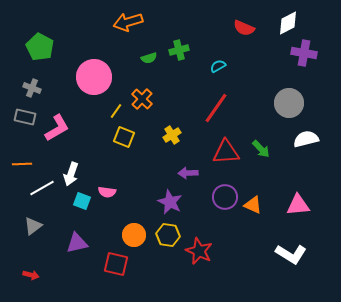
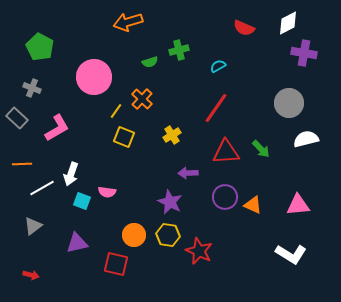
green semicircle: moved 1 px right, 4 px down
gray rectangle: moved 8 px left, 1 px down; rotated 30 degrees clockwise
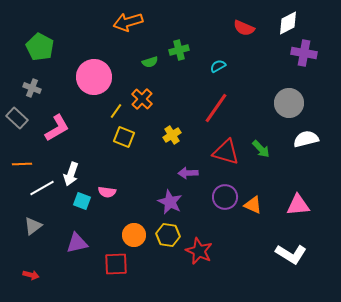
red triangle: rotated 20 degrees clockwise
red square: rotated 15 degrees counterclockwise
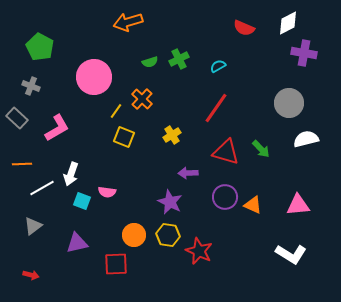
green cross: moved 9 px down; rotated 12 degrees counterclockwise
gray cross: moved 1 px left, 2 px up
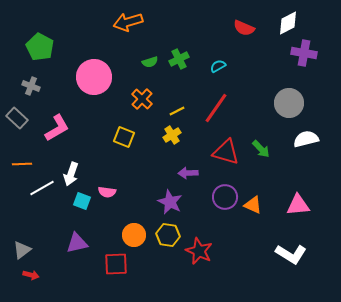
yellow line: moved 61 px right; rotated 28 degrees clockwise
gray triangle: moved 11 px left, 24 px down
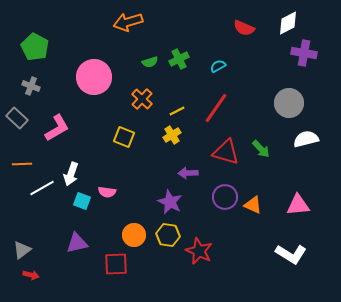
green pentagon: moved 5 px left
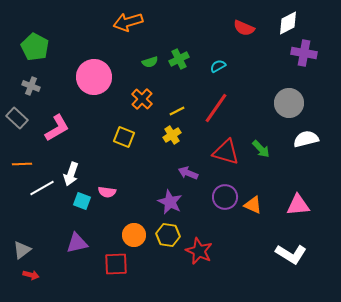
purple arrow: rotated 24 degrees clockwise
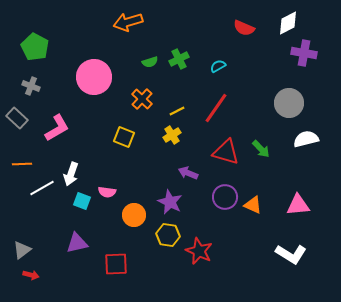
orange circle: moved 20 px up
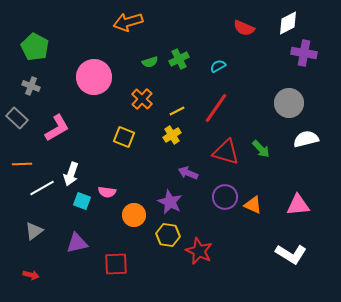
gray triangle: moved 12 px right, 19 px up
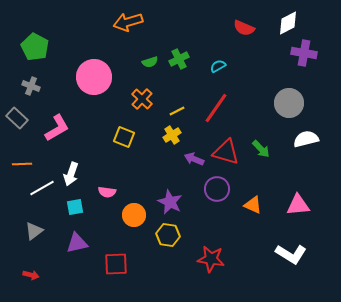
purple arrow: moved 6 px right, 14 px up
purple circle: moved 8 px left, 8 px up
cyan square: moved 7 px left, 6 px down; rotated 30 degrees counterclockwise
red star: moved 12 px right, 8 px down; rotated 16 degrees counterclockwise
